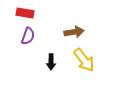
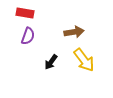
black arrow: rotated 35 degrees clockwise
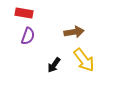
red rectangle: moved 1 px left
black arrow: moved 3 px right, 3 px down
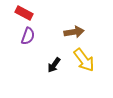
red rectangle: rotated 18 degrees clockwise
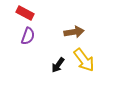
red rectangle: moved 1 px right
black arrow: moved 4 px right
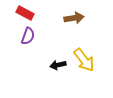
brown arrow: moved 14 px up
black arrow: rotated 42 degrees clockwise
